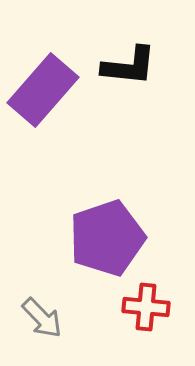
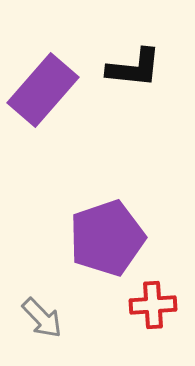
black L-shape: moved 5 px right, 2 px down
red cross: moved 7 px right, 2 px up; rotated 9 degrees counterclockwise
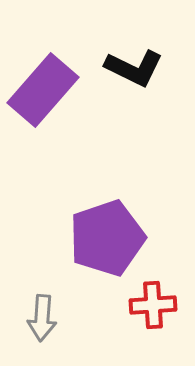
black L-shape: rotated 20 degrees clockwise
gray arrow: rotated 48 degrees clockwise
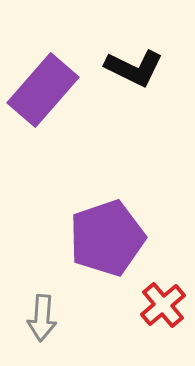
red cross: moved 10 px right; rotated 36 degrees counterclockwise
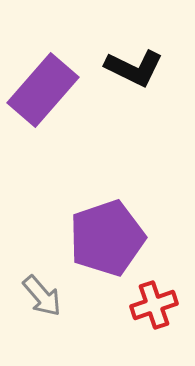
red cross: moved 9 px left; rotated 21 degrees clockwise
gray arrow: moved 22 px up; rotated 45 degrees counterclockwise
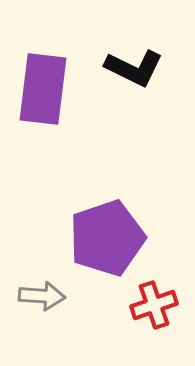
purple rectangle: moved 1 px up; rotated 34 degrees counterclockwise
gray arrow: rotated 45 degrees counterclockwise
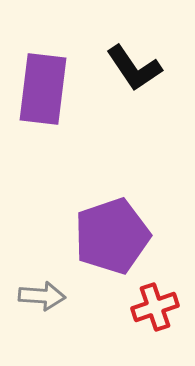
black L-shape: rotated 30 degrees clockwise
purple pentagon: moved 5 px right, 2 px up
red cross: moved 1 px right, 2 px down
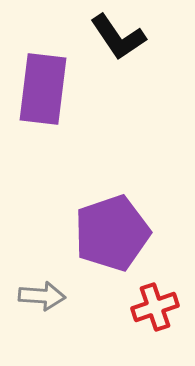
black L-shape: moved 16 px left, 31 px up
purple pentagon: moved 3 px up
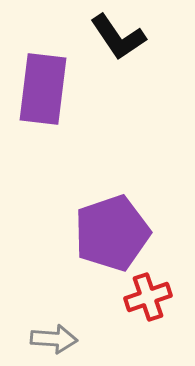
gray arrow: moved 12 px right, 43 px down
red cross: moved 7 px left, 10 px up
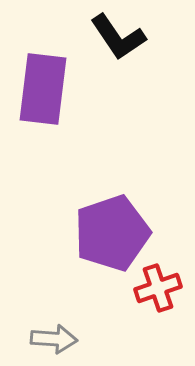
red cross: moved 10 px right, 9 px up
